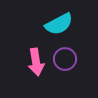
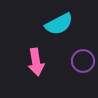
purple circle: moved 18 px right, 2 px down
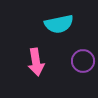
cyan semicircle: rotated 16 degrees clockwise
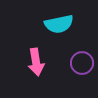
purple circle: moved 1 px left, 2 px down
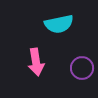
purple circle: moved 5 px down
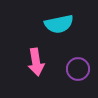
purple circle: moved 4 px left, 1 px down
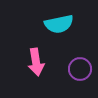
purple circle: moved 2 px right
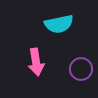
purple circle: moved 1 px right
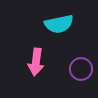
pink arrow: rotated 16 degrees clockwise
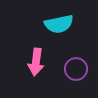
purple circle: moved 5 px left
